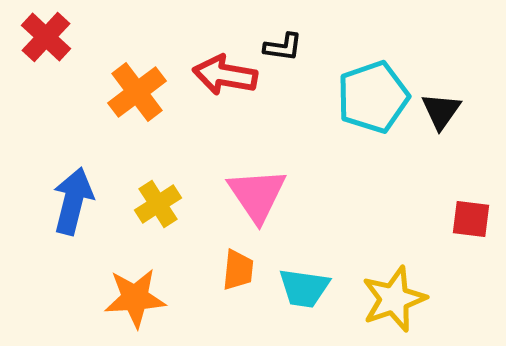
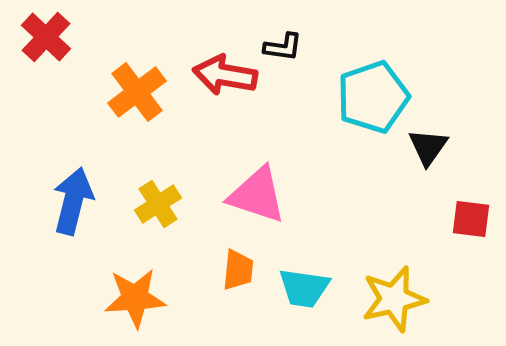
black triangle: moved 13 px left, 36 px down
pink triangle: rotated 38 degrees counterclockwise
yellow star: rotated 6 degrees clockwise
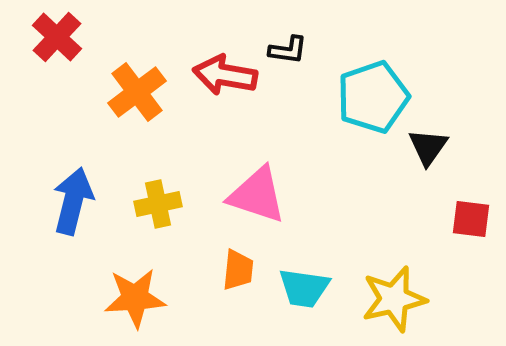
red cross: moved 11 px right
black L-shape: moved 5 px right, 3 px down
yellow cross: rotated 21 degrees clockwise
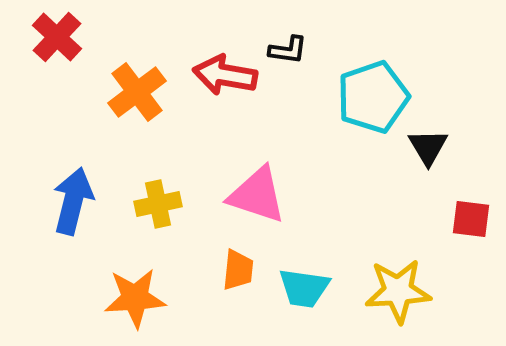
black triangle: rotated 6 degrees counterclockwise
yellow star: moved 4 px right, 8 px up; rotated 10 degrees clockwise
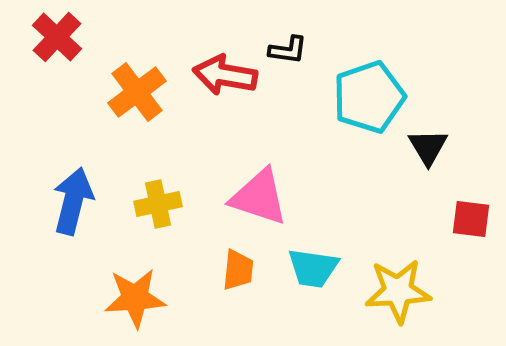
cyan pentagon: moved 4 px left
pink triangle: moved 2 px right, 2 px down
cyan trapezoid: moved 9 px right, 20 px up
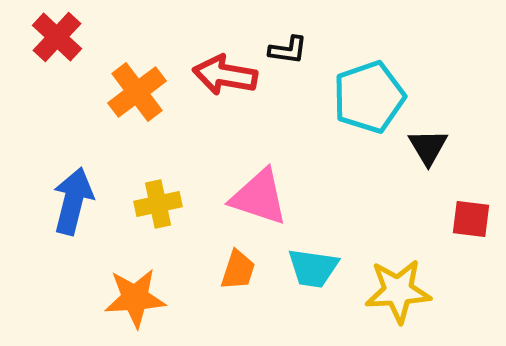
orange trapezoid: rotated 12 degrees clockwise
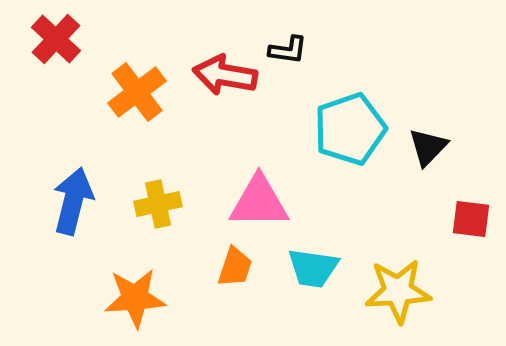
red cross: moved 1 px left, 2 px down
cyan pentagon: moved 19 px left, 32 px down
black triangle: rotated 15 degrees clockwise
pink triangle: moved 5 px down; rotated 18 degrees counterclockwise
orange trapezoid: moved 3 px left, 3 px up
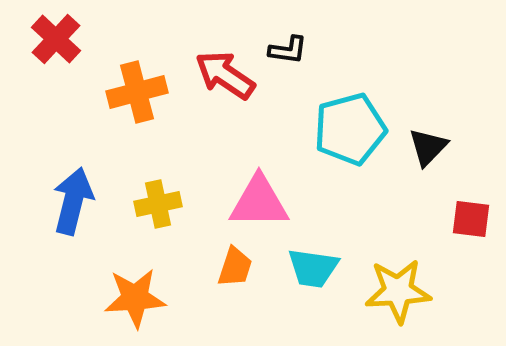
red arrow: rotated 24 degrees clockwise
orange cross: rotated 22 degrees clockwise
cyan pentagon: rotated 4 degrees clockwise
